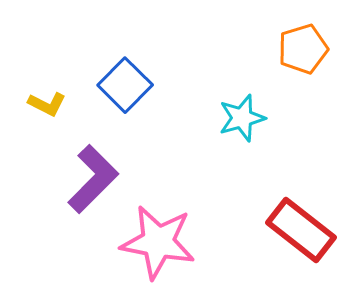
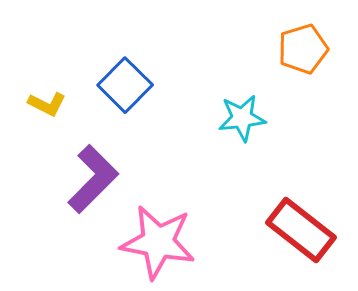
cyan star: rotated 9 degrees clockwise
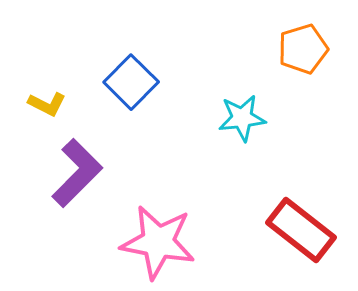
blue square: moved 6 px right, 3 px up
purple L-shape: moved 16 px left, 6 px up
